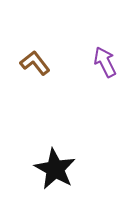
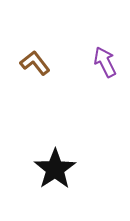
black star: rotated 9 degrees clockwise
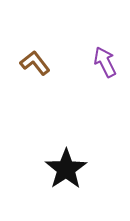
black star: moved 11 px right
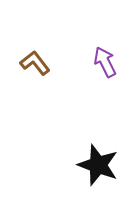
black star: moved 32 px right, 4 px up; rotated 18 degrees counterclockwise
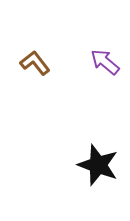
purple arrow: rotated 24 degrees counterclockwise
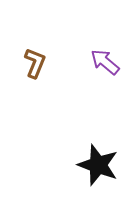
brown L-shape: rotated 60 degrees clockwise
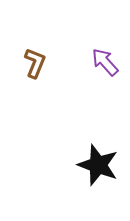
purple arrow: rotated 8 degrees clockwise
